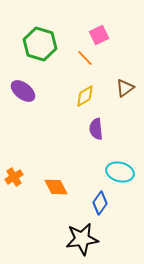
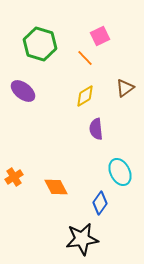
pink square: moved 1 px right, 1 px down
cyan ellipse: rotated 48 degrees clockwise
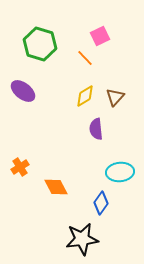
brown triangle: moved 10 px left, 9 px down; rotated 12 degrees counterclockwise
cyan ellipse: rotated 68 degrees counterclockwise
orange cross: moved 6 px right, 10 px up
blue diamond: moved 1 px right
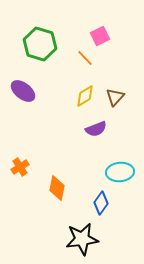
purple semicircle: rotated 105 degrees counterclockwise
orange diamond: moved 1 px right, 1 px down; rotated 40 degrees clockwise
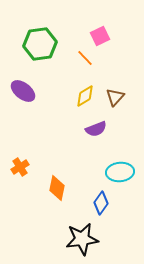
green hexagon: rotated 24 degrees counterclockwise
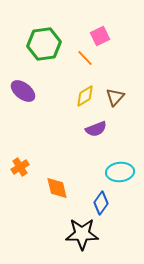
green hexagon: moved 4 px right
orange diamond: rotated 25 degrees counterclockwise
black star: moved 5 px up; rotated 8 degrees clockwise
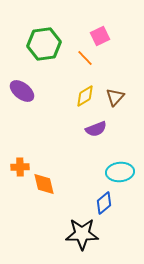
purple ellipse: moved 1 px left
orange cross: rotated 30 degrees clockwise
orange diamond: moved 13 px left, 4 px up
blue diamond: moved 3 px right; rotated 15 degrees clockwise
